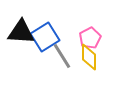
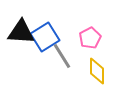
yellow diamond: moved 8 px right, 14 px down
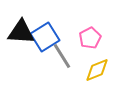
yellow diamond: moved 1 px up; rotated 68 degrees clockwise
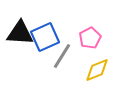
black triangle: moved 1 px left, 1 px down
blue square: rotated 8 degrees clockwise
gray line: rotated 64 degrees clockwise
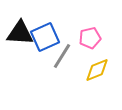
pink pentagon: rotated 15 degrees clockwise
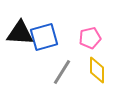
blue square: moved 1 px left; rotated 8 degrees clockwise
gray line: moved 16 px down
yellow diamond: rotated 68 degrees counterclockwise
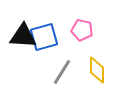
black triangle: moved 3 px right, 3 px down
pink pentagon: moved 8 px left, 8 px up; rotated 25 degrees clockwise
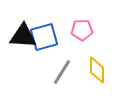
pink pentagon: rotated 15 degrees counterclockwise
